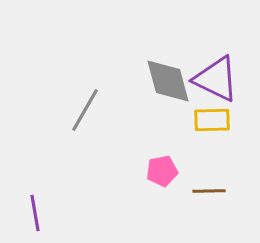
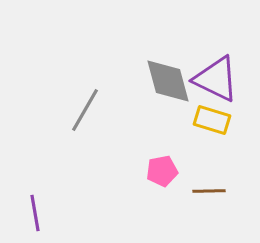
yellow rectangle: rotated 18 degrees clockwise
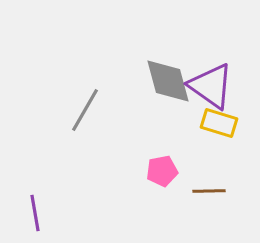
purple triangle: moved 5 px left, 7 px down; rotated 9 degrees clockwise
yellow rectangle: moved 7 px right, 3 px down
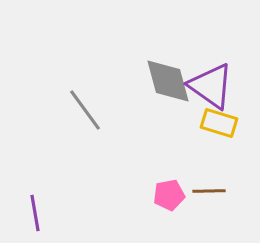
gray line: rotated 66 degrees counterclockwise
pink pentagon: moved 7 px right, 24 px down
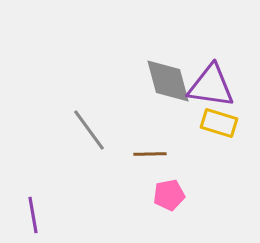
purple triangle: rotated 27 degrees counterclockwise
gray line: moved 4 px right, 20 px down
brown line: moved 59 px left, 37 px up
purple line: moved 2 px left, 2 px down
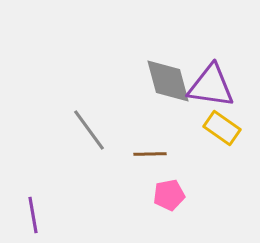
yellow rectangle: moved 3 px right, 5 px down; rotated 18 degrees clockwise
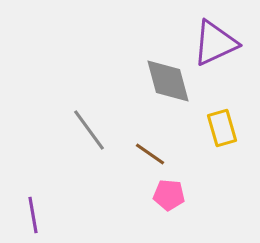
purple triangle: moved 4 px right, 43 px up; rotated 33 degrees counterclockwise
yellow rectangle: rotated 39 degrees clockwise
brown line: rotated 36 degrees clockwise
pink pentagon: rotated 16 degrees clockwise
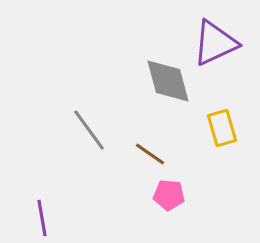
purple line: moved 9 px right, 3 px down
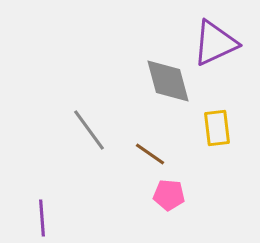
yellow rectangle: moved 5 px left; rotated 9 degrees clockwise
purple line: rotated 6 degrees clockwise
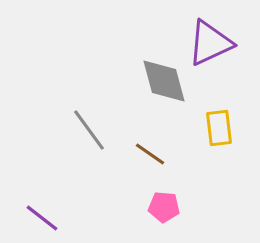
purple triangle: moved 5 px left
gray diamond: moved 4 px left
yellow rectangle: moved 2 px right
pink pentagon: moved 5 px left, 12 px down
purple line: rotated 48 degrees counterclockwise
